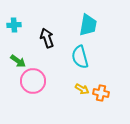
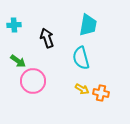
cyan semicircle: moved 1 px right, 1 px down
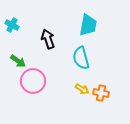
cyan cross: moved 2 px left; rotated 32 degrees clockwise
black arrow: moved 1 px right, 1 px down
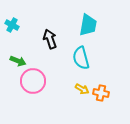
black arrow: moved 2 px right
green arrow: rotated 14 degrees counterclockwise
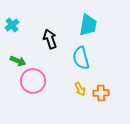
cyan cross: rotated 24 degrees clockwise
yellow arrow: moved 2 px left; rotated 32 degrees clockwise
orange cross: rotated 14 degrees counterclockwise
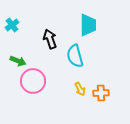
cyan trapezoid: rotated 10 degrees counterclockwise
cyan semicircle: moved 6 px left, 2 px up
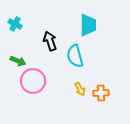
cyan cross: moved 3 px right, 1 px up; rotated 24 degrees counterclockwise
black arrow: moved 2 px down
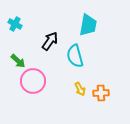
cyan trapezoid: rotated 10 degrees clockwise
black arrow: rotated 54 degrees clockwise
green arrow: rotated 21 degrees clockwise
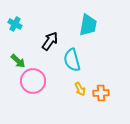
cyan semicircle: moved 3 px left, 4 px down
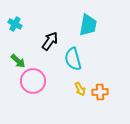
cyan semicircle: moved 1 px right, 1 px up
orange cross: moved 1 px left, 1 px up
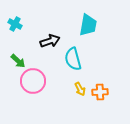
black arrow: rotated 36 degrees clockwise
